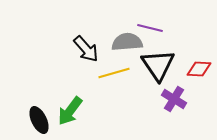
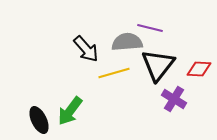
black triangle: rotated 12 degrees clockwise
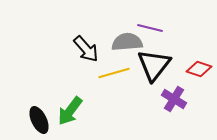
black triangle: moved 4 px left
red diamond: rotated 15 degrees clockwise
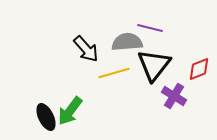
red diamond: rotated 40 degrees counterclockwise
purple cross: moved 3 px up
black ellipse: moved 7 px right, 3 px up
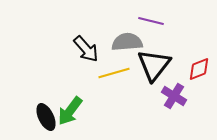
purple line: moved 1 px right, 7 px up
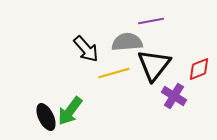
purple line: rotated 25 degrees counterclockwise
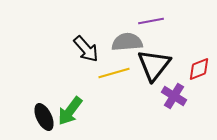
black ellipse: moved 2 px left
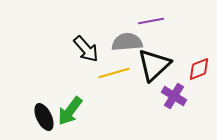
black triangle: rotated 9 degrees clockwise
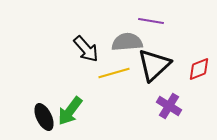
purple line: rotated 20 degrees clockwise
purple cross: moved 5 px left, 10 px down
